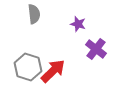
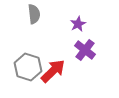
purple star: rotated 28 degrees clockwise
purple cross: moved 11 px left, 1 px down
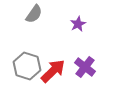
gray semicircle: rotated 42 degrees clockwise
purple cross: moved 17 px down
gray hexagon: moved 1 px left, 1 px up
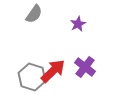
gray hexagon: moved 5 px right, 11 px down
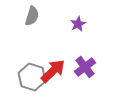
gray semicircle: moved 2 px left, 2 px down; rotated 18 degrees counterclockwise
purple cross: rotated 15 degrees clockwise
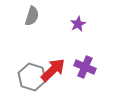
purple cross: rotated 30 degrees counterclockwise
red arrow: moved 1 px up
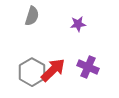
purple star: rotated 21 degrees clockwise
purple cross: moved 3 px right
gray hexagon: moved 5 px up; rotated 12 degrees clockwise
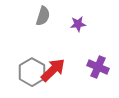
gray semicircle: moved 11 px right
purple cross: moved 10 px right
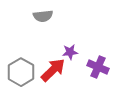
gray semicircle: rotated 66 degrees clockwise
purple star: moved 8 px left, 28 px down
gray hexagon: moved 11 px left
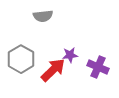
purple star: moved 3 px down
gray hexagon: moved 13 px up
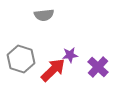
gray semicircle: moved 1 px right, 1 px up
gray hexagon: rotated 12 degrees counterclockwise
purple cross: rotated 20 degrees clockwise
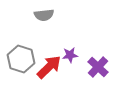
red arrow: moved 4 px left, 3 px up
